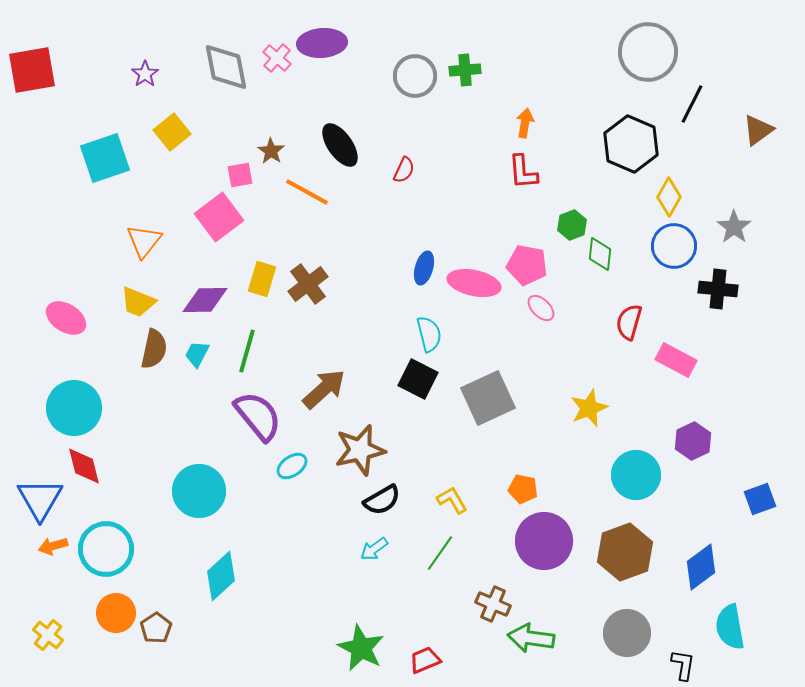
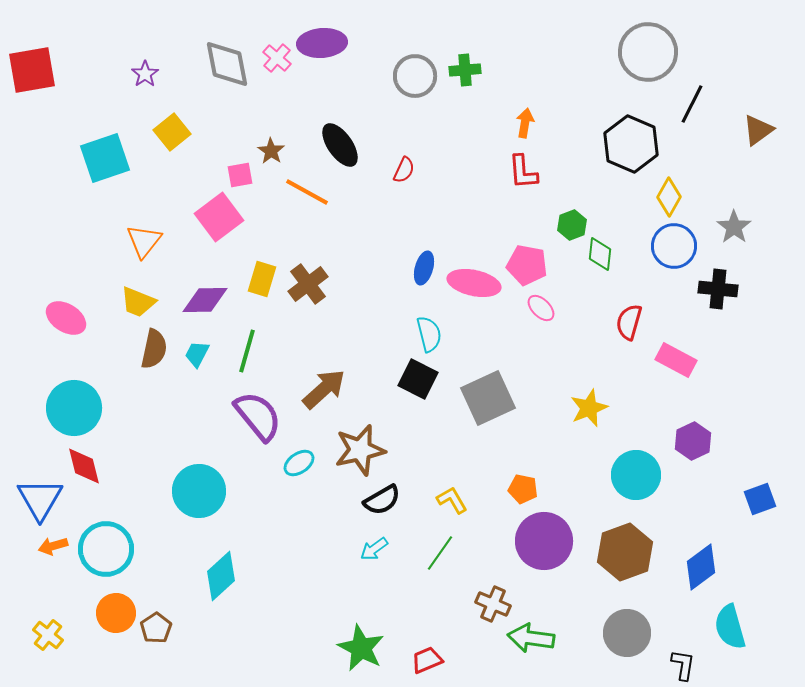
gray diamond at (226, 67): moved 1 px right, 3 px up
cyan ellipse at (292, 466): moved 7 px right, 3 px up
cyan semicircle at (730, 627): rotated 6 degrees counterclockwise
red trapezoid at (425, 660): moved 2 px right
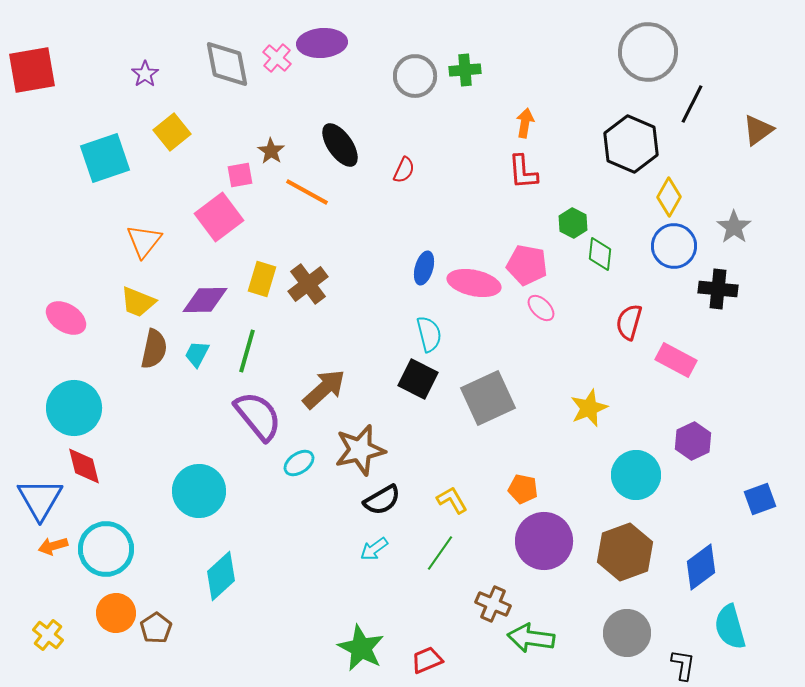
green hexagon at (572, 225): moved 1 px right, 2 px up; rotated 12 degrees counterclockwise
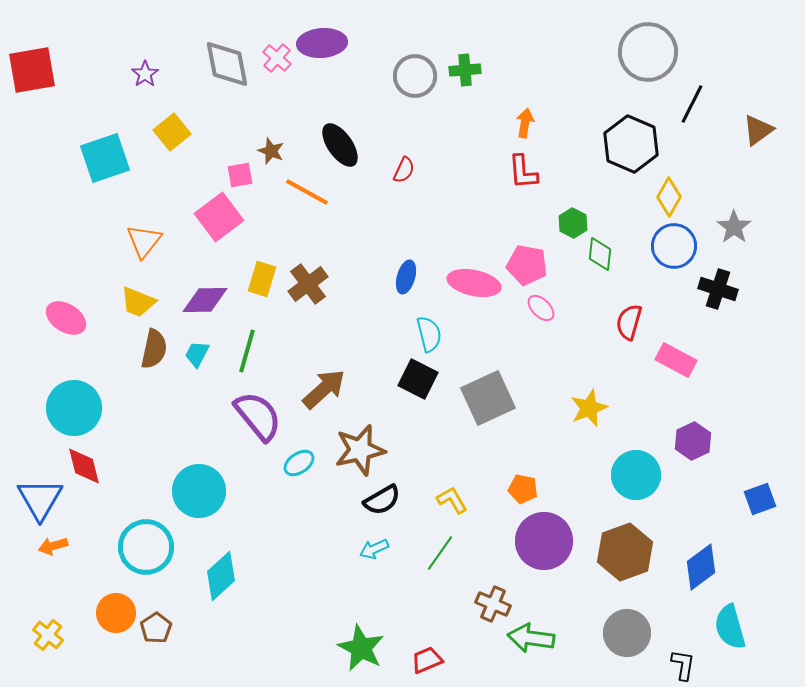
brown star at (271, 151): rotated 12 degrees counterclockwise
blue ellipse at (424, 268): moved 18 px left, 9 px down
black cross at (718, 289): rotated 12 degrees clockwise
cyan circle at (106, 549): moved 40 px right, 2 px up
cyan arrow at (374, 549): rotated 12 degrees clockwise
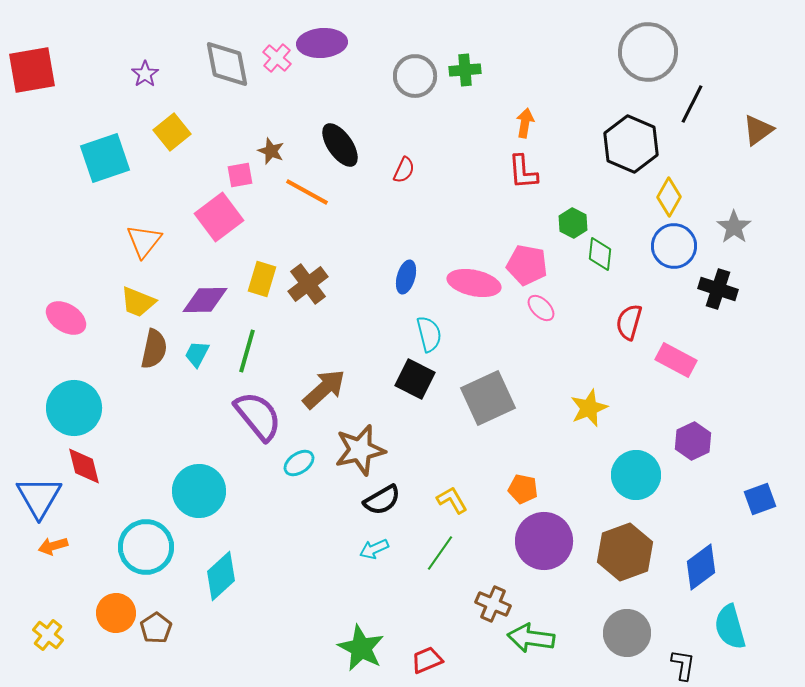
black square at (418, 379): moved 3 px left
blue triangle at (40, 499): moved 1 px left, 2 px up
